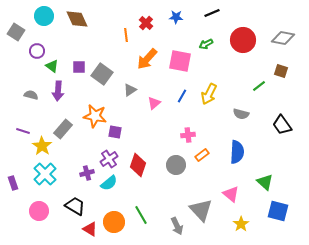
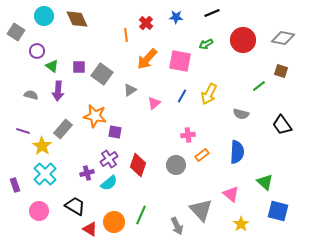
purple rectangle at (13, 183): moved 2 px right, 2 px down
green line at (141, 215): rotated 54 degrees clockwise
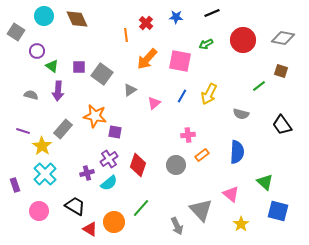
green line at (141, 215): moved 7 px up; rotated 18 degrees clockwise
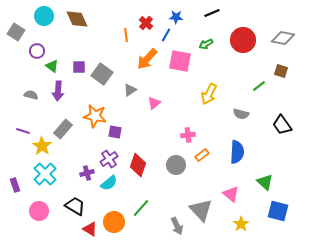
blue line at (182, 96): moved 16 px left, 61 px up
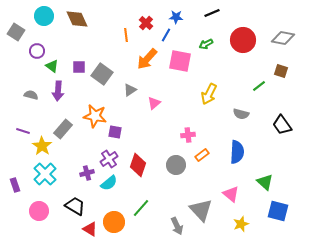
yellow star at (241, 224): rotated 14 degrees clockwise
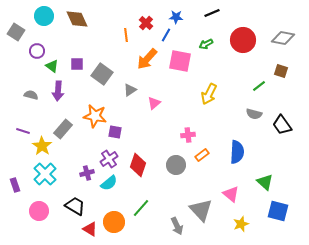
purple square at (79, 67): moved 2 px left, 3 px up
gray semicircle at (241, 114): moved 13 px right
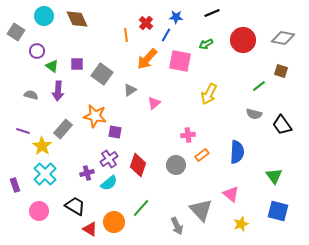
green triangle at (265, 182): moved 9 px right, 6 px up; rotated 12 degrees clockwise
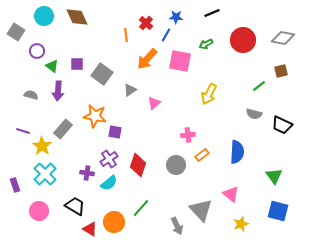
brown diamond at (77, 19): moved 2 px up
brown square at (281, 71): rotated 32 degrees counterclockwise
black trapezoid at (282, 125): rotated 30 degrees counterclockwise
purple cross at (87, 173): rotated 24 degrees clockwise
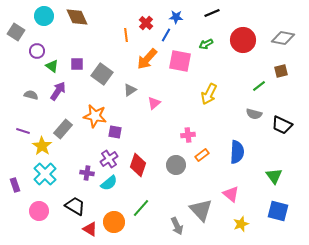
purple arrow at (58, 91): rotated 150 degrees counterclockwise
